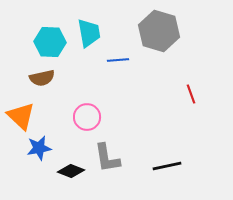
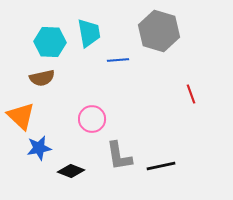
pink circle: moved 5 px right, 2 px down
gray L-shape: moved 12 px right, 2 px up
black line: moved 6 px left
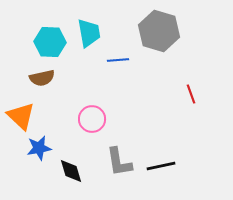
gray L-shape: moved 6 px down
black diamond: rotated 52 degrees clockwise
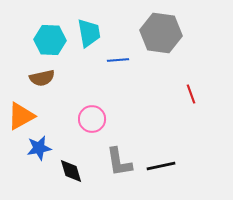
gray hexagon: moved 2 px right, 2 px down; rotated 9 degrees counterclockwise
cyan hexagon: moved 2 px up
orange triangle: rotated 48 degrees clockwise
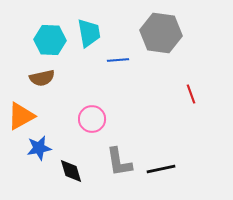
black line: moved 3 px down
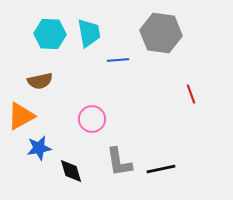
cyan hexagon: moved 6 px up
brown semicircle: moved 2 px left, 3 px down
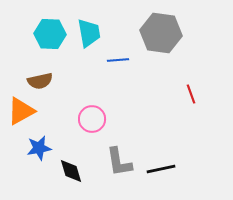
orange triangle: moved 5 px up
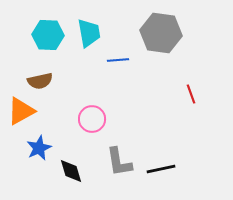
cyan hexagon: moved 2 px left, 1 px down
blue star: rotated 15 degrees counterclockwise
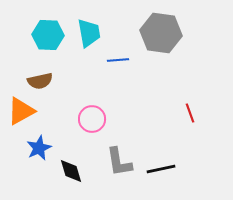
red line: moved 1 px left, 19 px down
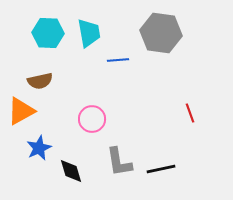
cyan hexagon: moved 2 px up
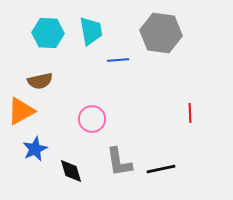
cyan trapezoid: moved 2 px right, 2 px up
red line: rotated 18 degrees clockwise
blue star: moved 4 px left, 1 px down
